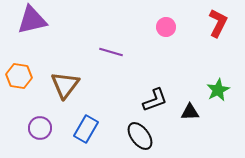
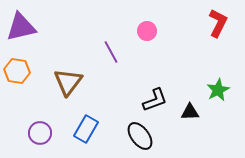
purple triangle: moved 11 px left, 7 px down
pink circle: moved 19 px left, 4 px down
purple line: rotated 45 degrees clockwise
orange hexagon: moved 2 px left, 5 px up
brown triangle: moved 3 px right, 3 px up
purple circle: moved 5 px down
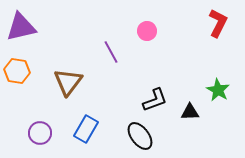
green star: rotated 15 degrees counterclockwise
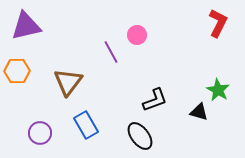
purple triangle: moved 5 px right, 1 px up
pink circle: moved 10 px left, 4 px down
orange hexagon: rotated 10 degrees counterclockwise
black triangle: moved 9 px right; rotated 18 degrees clockwise
blue rectangle: moved 4 px up; rotated 60 degrees counterclockwise
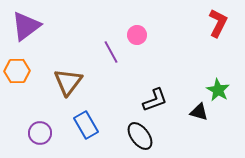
purple triangle: rotated 24 degrees counterclockwise
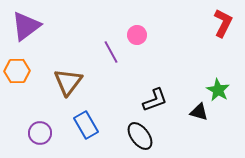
red L-shape: moved 5 px right
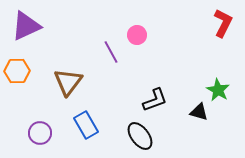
purple triangle: rotated 12 degrees clockwise
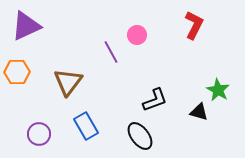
red L-shape: moved 29 px left, 2 px down
orange hexagon: moved 1 px down
blue rectangle: moved 1 px down
purple circle: moved 1 px left, 1 px down
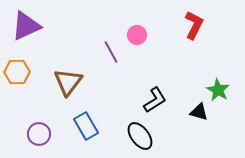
black L-shape: rotated 12 degrees counterclockwise
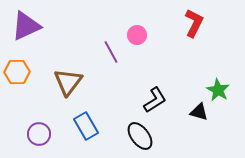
red L-shape: moved 2 px up
